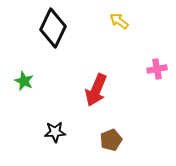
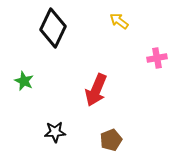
pink cross: moved 11 px up
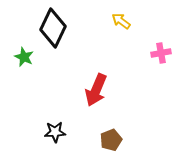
yellow arrow: moved 2 px right
pink cross: moved 4 px right, 5 px up
green star: moved 24 px up
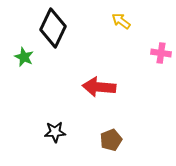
pink cross: rotated 18 degrees clockwise
red arrow: moved 3 px right, 3 px up; rotated 72 degrees clockwise
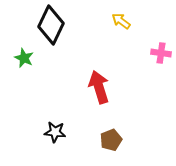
black diamond: moved 2 px left, 3 px up
green star: moved 1 px down
red arrow: rotated 68 degrees clockwise
black star: rotated 10 degrees clockwise
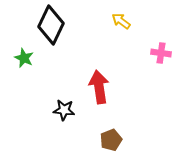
red arrow: rotated 8 degrees clockwise
black star: moved 9 px right, 22 px up
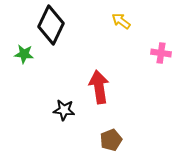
green star: moved 4 px up; rotated 18 degrees counterclockwise
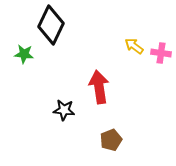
yellow arrow: moved 13 px right, 25 px down
